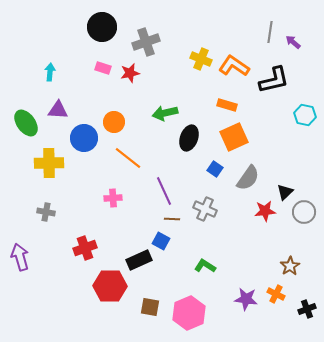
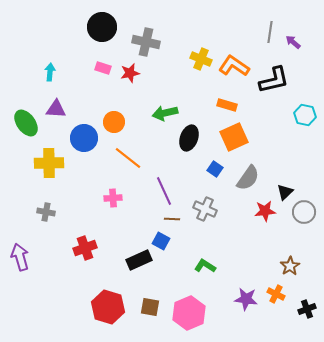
gray cross at (146, 42): rotated 32 degrees clockwise
purple triangle at (58, 110): moved 2 px left, 1 px up
red hexagon at (110, 286): moved 2 px left, 21 px down; rotated 16 degrees clockwise
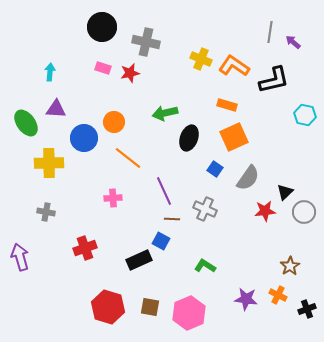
orange cross at (276, 294): moved 2 px right, 1 px down
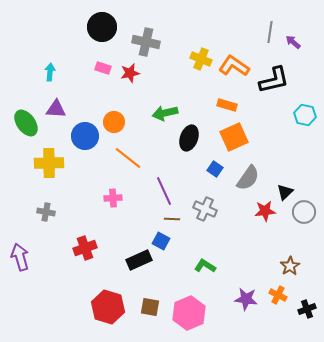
blue circle at (84, 138): moved 1 px right, 2 px up
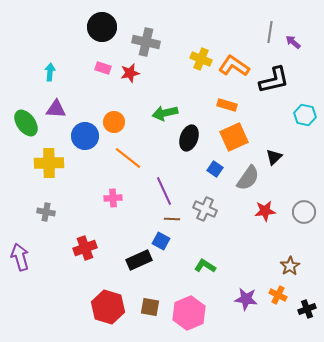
black triangle at (285, 192): moved 11 px left, 35 px up
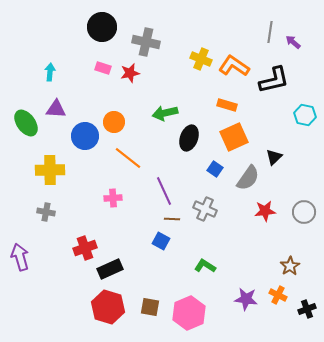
yellow cross at (49, 163): moved 1 px right, 7 px down
black rectangle at (139, 260): moved 29 px left, 9 px down
